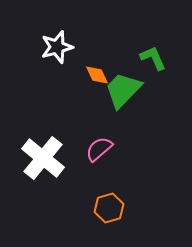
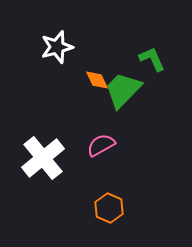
green L-shape: moved 1 px left, 1 px down
orange diamond: moved 5 px down
pink semicircle: moved 2 px right, 4 px up; rotated 12 degrees clockwise
white cross: rotated 12 degrees clockwise
orange hexagon: rotated 20 degrees counterclockwise
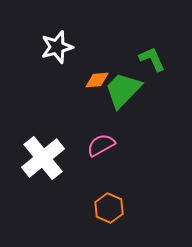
orange diamond: rotated 70 degrees counterclockwise
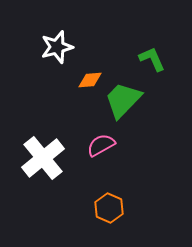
orange diamond: moved 7 px left
green trapezoid: moved 10 px down
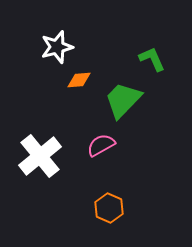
orange diamond: moved 11 px left
white cross: moved 3 px left, 2 px up
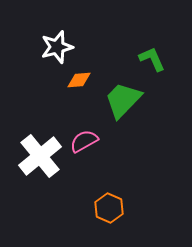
pink semicircle: moved 17 px left, 4 px up
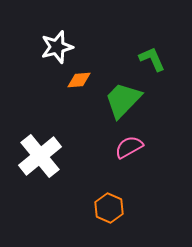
pink semicircle: moved 45 px right, 6 px down
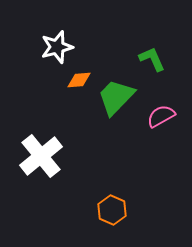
green trapezoid: moved 7 px left, 3 px up
pink semicircle: moved 32 px right, 31 px up
white cross: moved 1 px right
orange hexagon: moved 3 px right, 2 px down
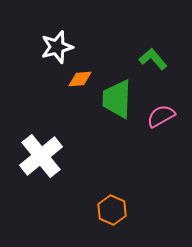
green L-shape: moved 1 px right; rotated 16 degrees counterclockwise
orange diamond: moved 1 px right, 1 px up
green trapezoid: moved 1 px right, 2 px down; rotated 42 degrees counterclockwise
